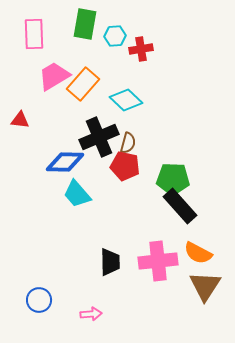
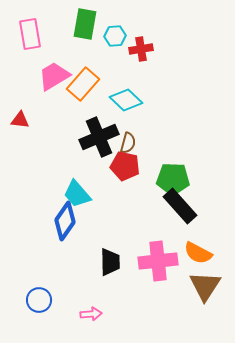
pink rectangle: moved 4 px left; rotated 8 degrees counterclockwise
blue diamond: moved 59 px down; rotated 57 degrees counterclockwise
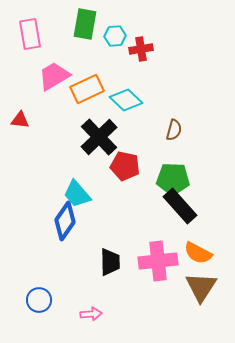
orange rectangle: moved 4 px right, 5 px down; rotated 24 degrees clockwise
black cross: rotated 21 degrees counterclockwise
brown semicircle: moved 46 px right, 13 px up
brown triangle: moved 4 px left, 1 px down
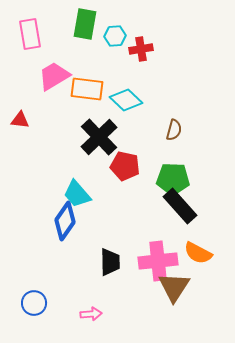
orange rectangle: rotated 32 degrees clockwise
brown triangle: moved 27 px left
blue circle: moved 5 px left, 3 px down
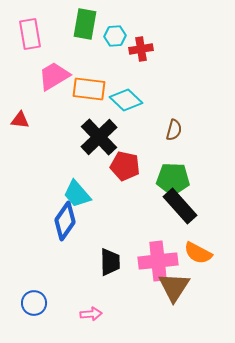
orange rectangle: moved 2 px right
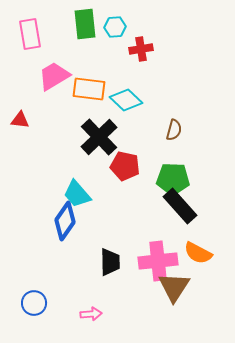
green rectangle: rotated 16 degrees counterclockwise
cyan hexagon: moved 9 px up
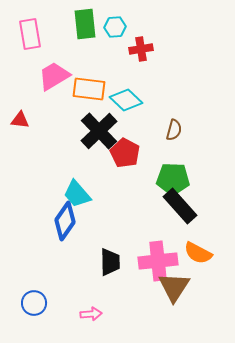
black cross: moved 6 px up
red pentagon: moved 13 px up; rotated 16 degrees clockwise
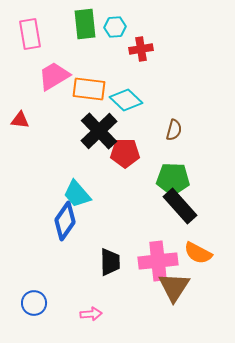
red pentagon: rotated 28 degrees counterclockwise
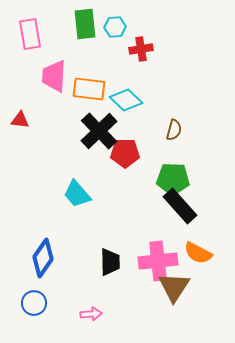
pink trapezoid: rotated 56 degrees counterclockwise
blue diamond: moved 22 px left, 37 px down
